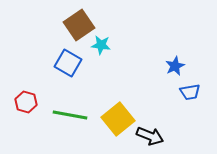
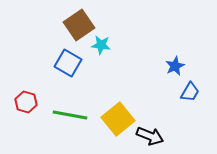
blue trapezoid: rotated 50 degrees counterclockwise
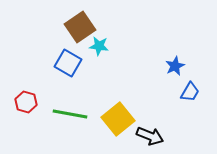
brown square: moved 1 px right, 2 px down
cyan star: moved 2 px left, 1 px down
green line: moved 1 px up
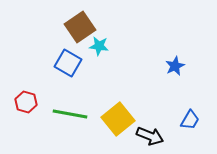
blue trapezoid: moved 28 px down
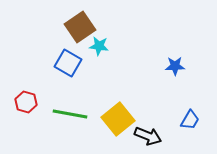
blue star: rotated 24 degrees clockwise
black arrow: moved 2 px left
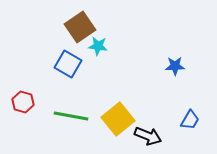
cyan star: moved 1 px left
blue square: moved 1 px down
red hexagon: moved 3 px left
green line: moved 1 px right, 2 px down
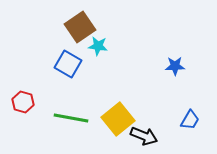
green line: moved 2 px down
black arrow: moved 4 px left
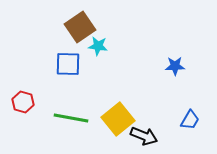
blue square: rotated 28 degrees counterclockwise
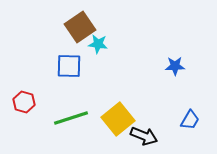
cyan star: moved 2 px up
blue square: moved 1 px right, 2 px down
red hexagon: moved 1 px right
green line: rotated 28 degrees counterclockwise
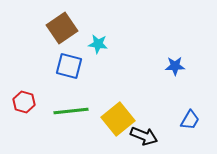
brown square: moved 18 px left, 1 px down
blue square: rotated 12 degrees clockwise
green line: moved 7 px up; rotated 12 degrees clockwise
